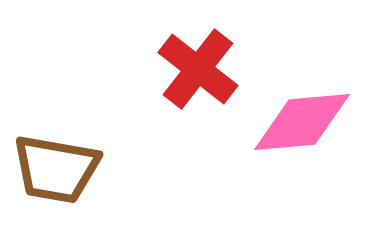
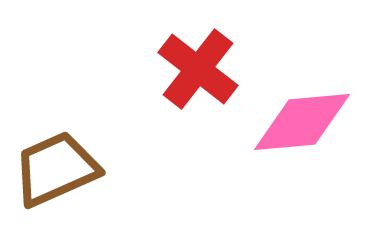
brown trapezoid: rotated 146 degrees clockwise
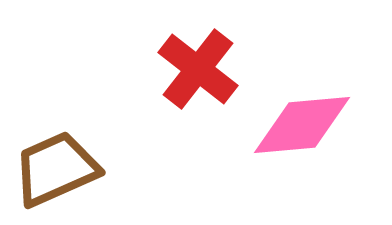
pink diamond: moved 3 px down
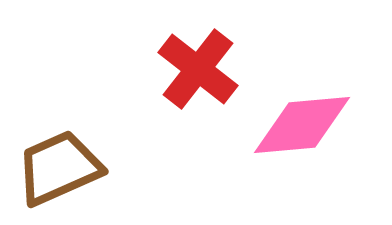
brown trapezoid: moved 3 px right, 1 px up
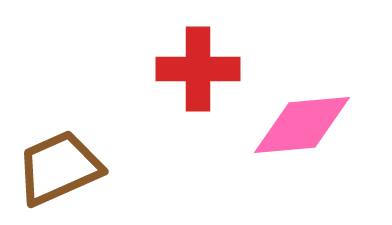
red cross: rotated 38 degrees counterclockwise
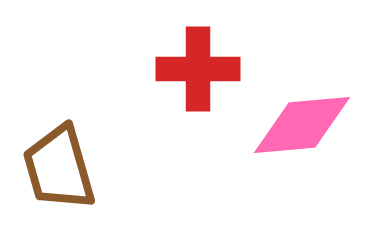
brown trapezoid: rotated 82 degrees counterclockwise
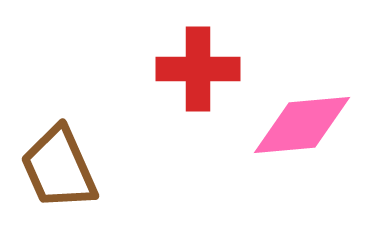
brown trapezoid: rotated 8 degrees counterclockwise
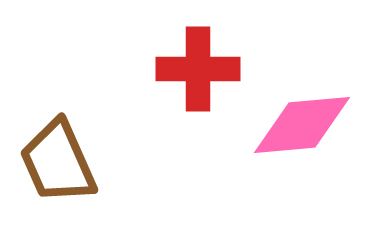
brown trapezoid: moved 1 px left, 6 px up
